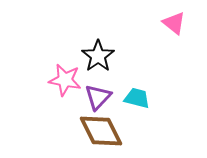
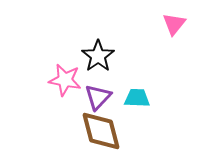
pink triangle: moved 1 px down; rotated 30 degrees clockwise
cyan trapezoid: rotated 12 degrees counterclockwise
brown diamond: rotated 12 degrees clockwise
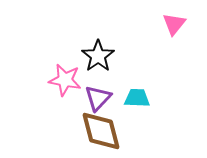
purple triangle: moved 1 px down
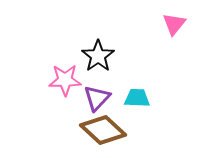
pink star: rotated 12 degrees counterclockwise
purple triangle: moved 1 px left
brown diamond: moved 2 px right, 1 px up; rotated 33 degrees counterclockwise
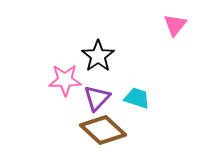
pink triangle: moved 1 px right, 1 px down
cyan trapezoid: rotated 16 degrees clockwise
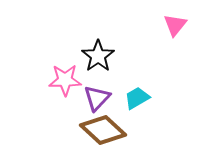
cyan trapezoid: rotated 48 degrees counterclockwise
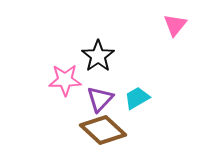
purple triangle: moved 3 px right, 1 px down
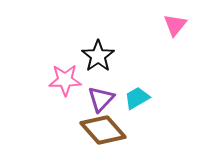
purple triangle: moved 1 px right
brown diamond: rotated 6 degrees clockwise
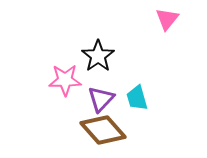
pink triangle: moved 8 px left, 6 px up
cyan trapezoid: rotated 76 degrees counterclockwise
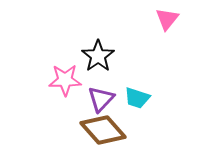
cyan trapezoid: rotated 56 degrees counterclockwise
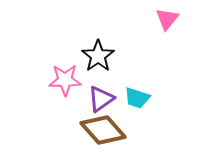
purple triangle: rotated 12 degrees clockwise
